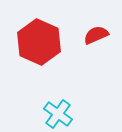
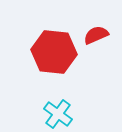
red hexagon: moved 15 px right, 10 px down; rotated 18 degrees counterclockwise
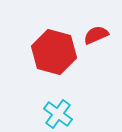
red hexagon: rotated 9 degrees clockwise
